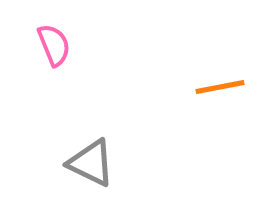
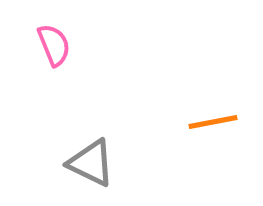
orange line: moved 7 px left, 35 px down
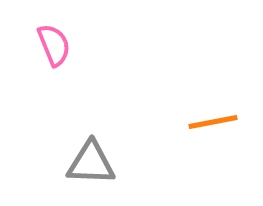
gray triangle: rotated 24 degrees counterclockwise
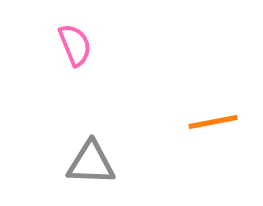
pink semicircle: moved 21 px right
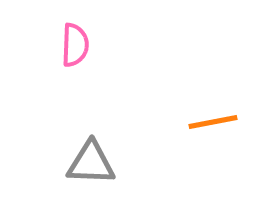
pink semicircle: rotated 24 degrees clockwise
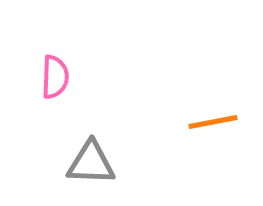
pink semicircle: moved 20 px left, 32 px down
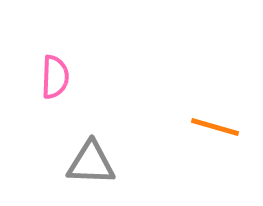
orange line: moved 2 px right, 5 px down; rotated 27 degrees clockwise
